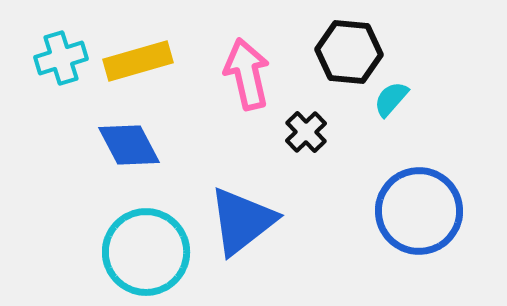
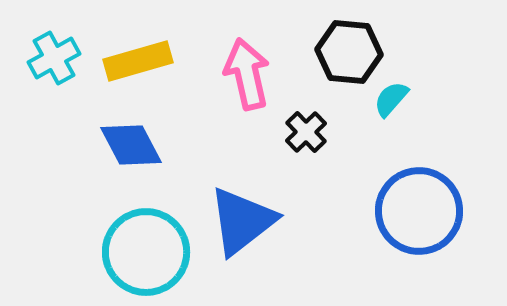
cyan cross: moved 7 px left; rotated 12 degrees counterclockwise
blue diamond: moved 2 px right
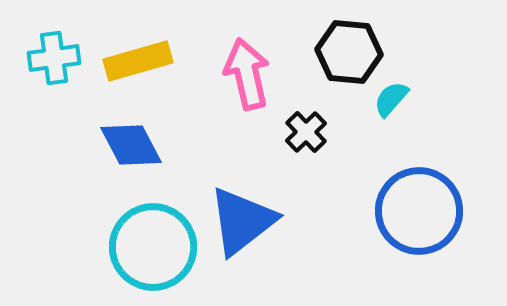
cyan cross: rotated 21 degrees clockwise
cyan circle: moved 7 px right, 5 px up
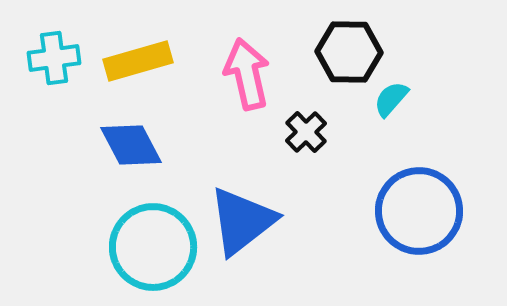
black hexagon: rotated 4 degrees counterclockwise
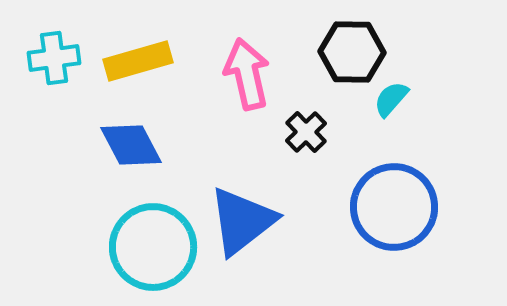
black hexagon: moved 3 px right
blue circle: moved 25 px left, 4 px up
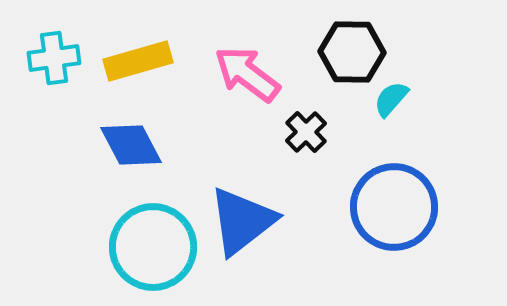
pink arrow: rotated 40 degrees counterclockwise
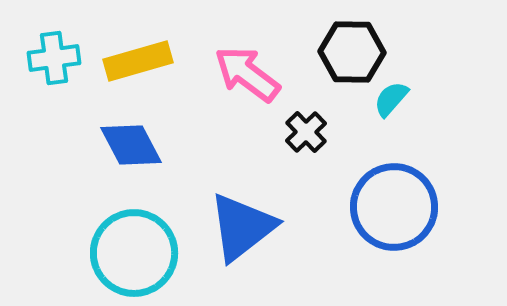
blue triangle: moved 6 px down
cyan circle: moved 19 px left, 6 px down
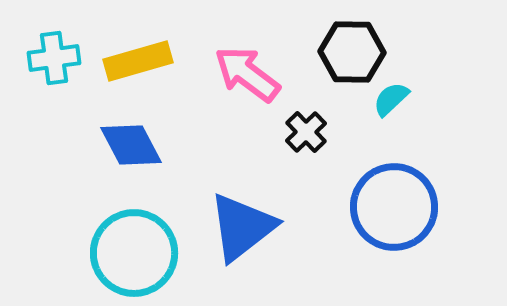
cyan semicircle: rotated 6 degrees clockwise
